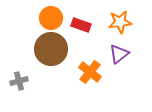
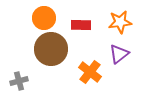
orange circle: moved 7 px left
red rectangle: rotated 18 degrees counterclockwise
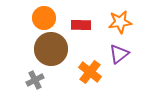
gray cross: moved 16 px right, 1 px up; rotated 12 degrees counterclockwise
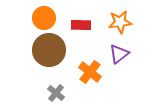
brown circle: moved 2 px left, 1 px down
gray cross: moved 21 px right, 13 px down; rotated 24 degrees counterclockwise
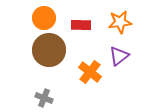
purple triangle: moved 2 px down
gray cross: moved 12 px left, 5 px down; rotated 18 degrees counterclockwise
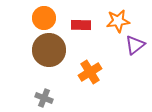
orange star: moved 2 px left, 1 px up
purple triangle: moved 16 px right, 11 px up
orange cross: rotated 20 degrees clockwise
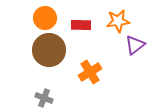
orange circle: moved 1 px right
